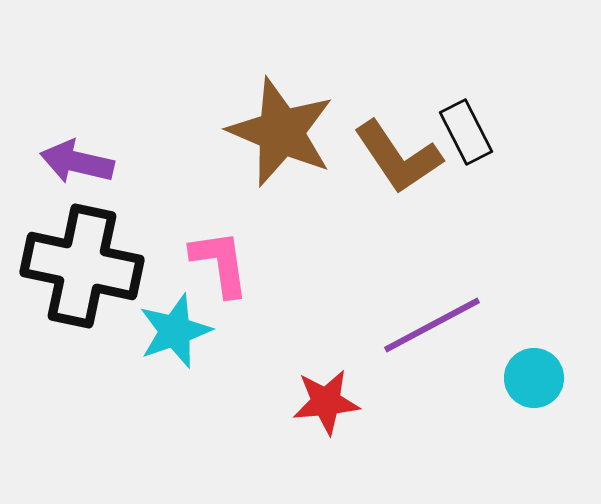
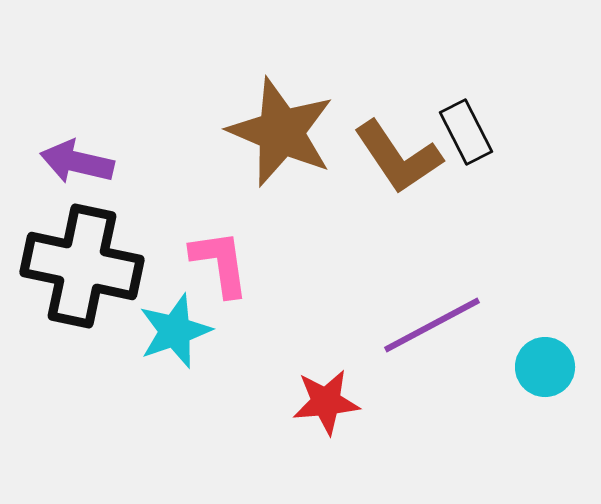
cyan circle: moved 11 px right, 11 px up
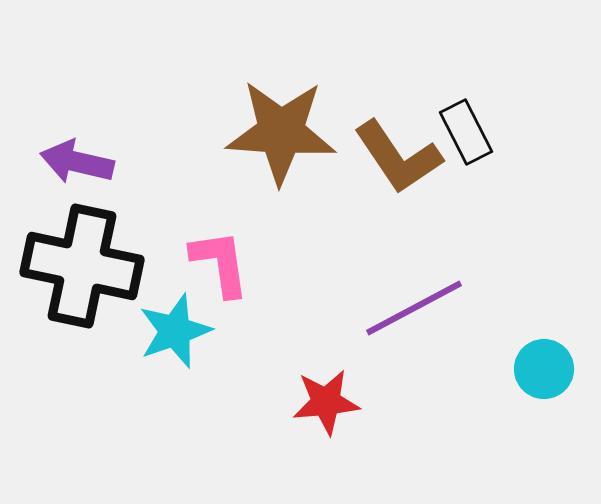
brown star: rotated 19 degrees counterclockwise
purple line: moved 18 px left, 17 px up
cyan circle: moved 1 px left, 2 px down
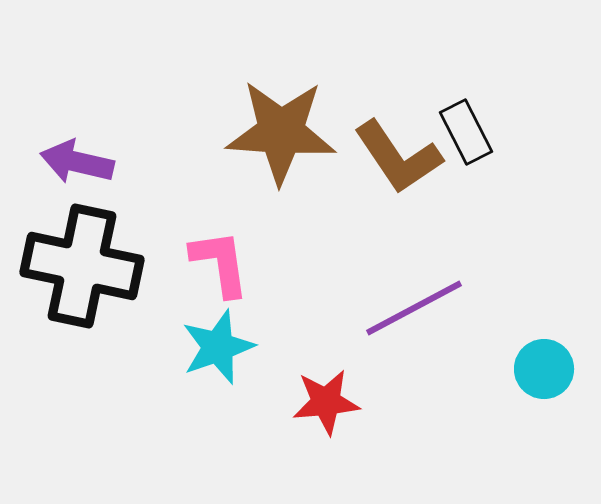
cyan star: moved 43 px right, 16 px down
